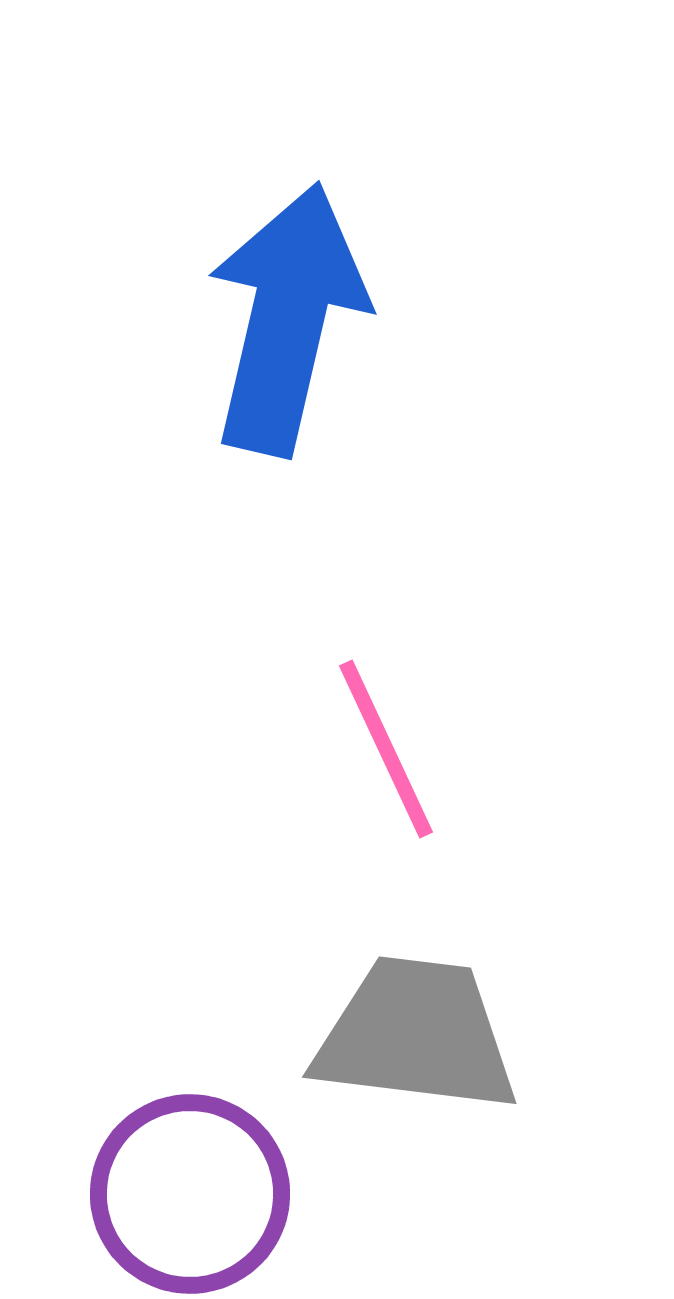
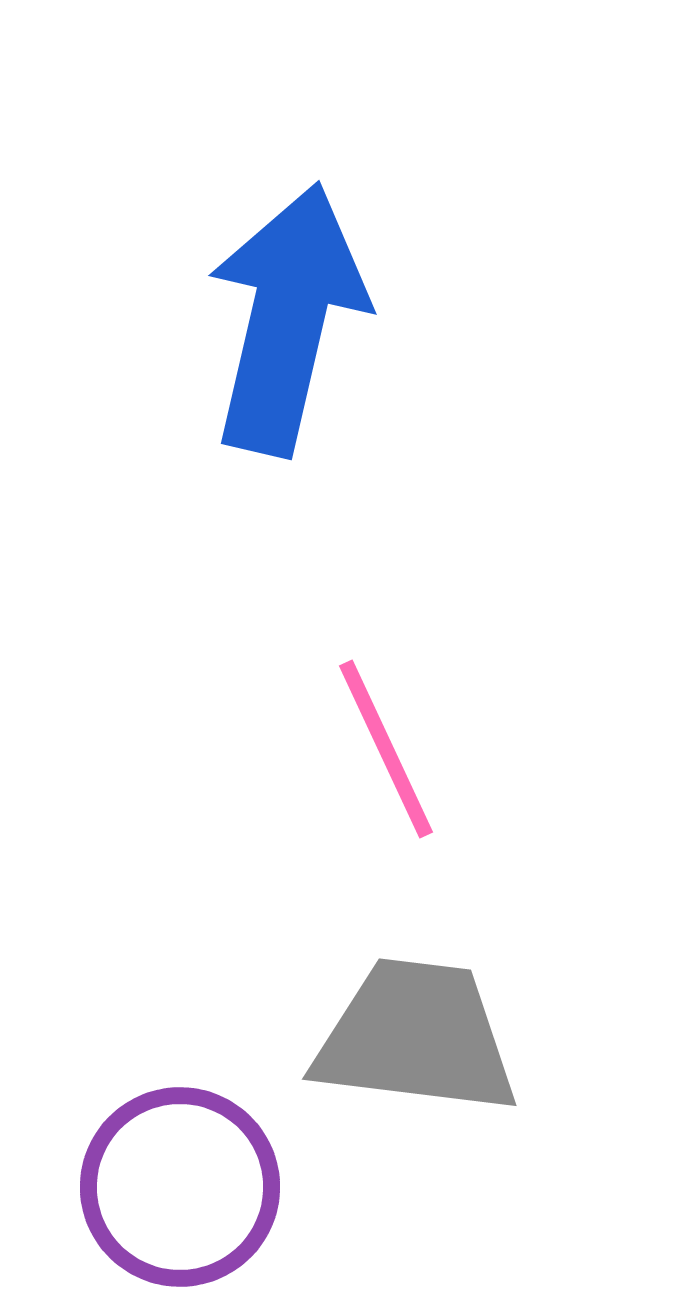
gray trapezoid: moved 2 px down
purple circle: moved 10 px left, 7 px up
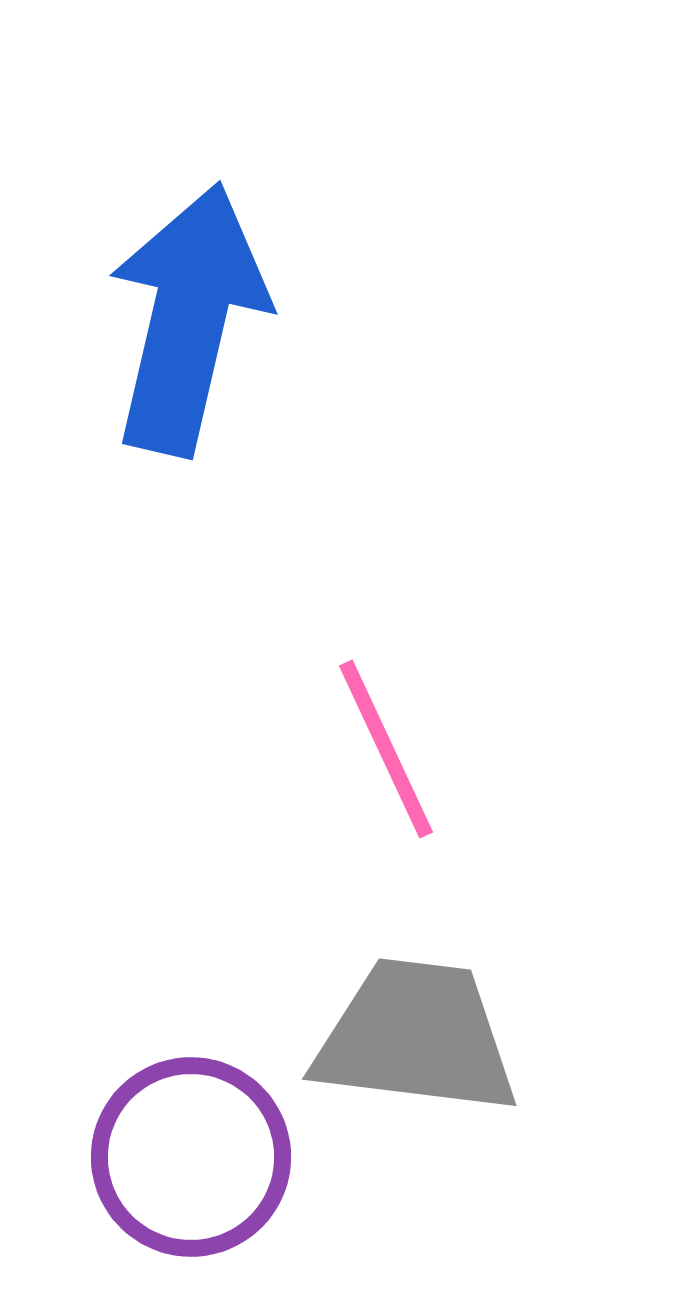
blue arrow: moved 99 px left
purple circle: moved 11 px right, 30 px up
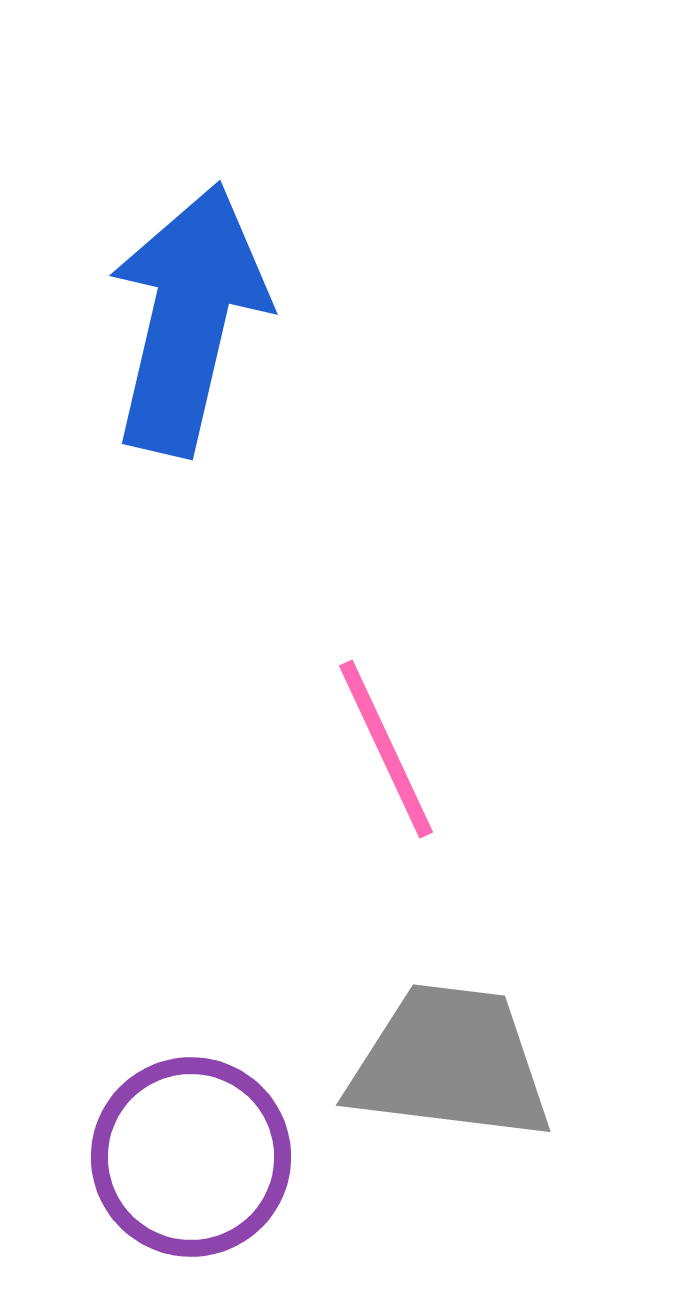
gray trapezoid: moved 34 px right, 26 px down
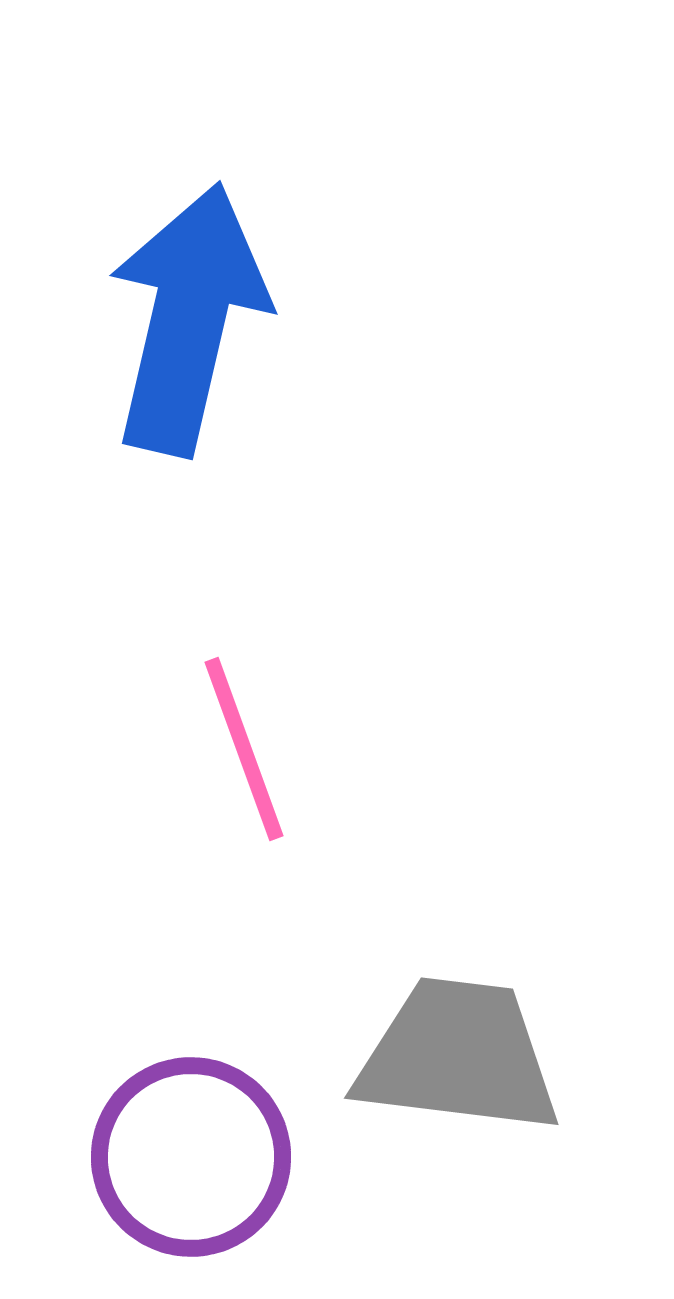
pink line: moved 142 px left; rotated 5 degrees clockwise
gray trapezoid: moved 8 px right, 7 px up
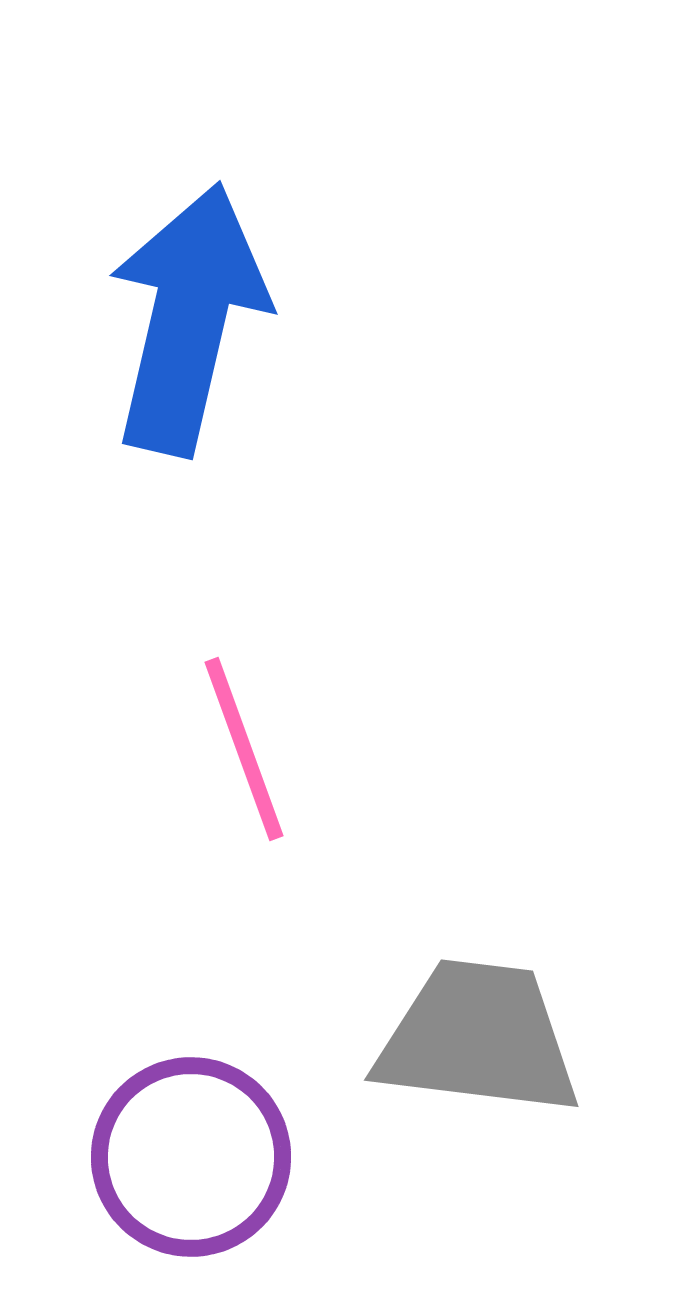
gray trapezoid: moved 20 px right, 18 px up
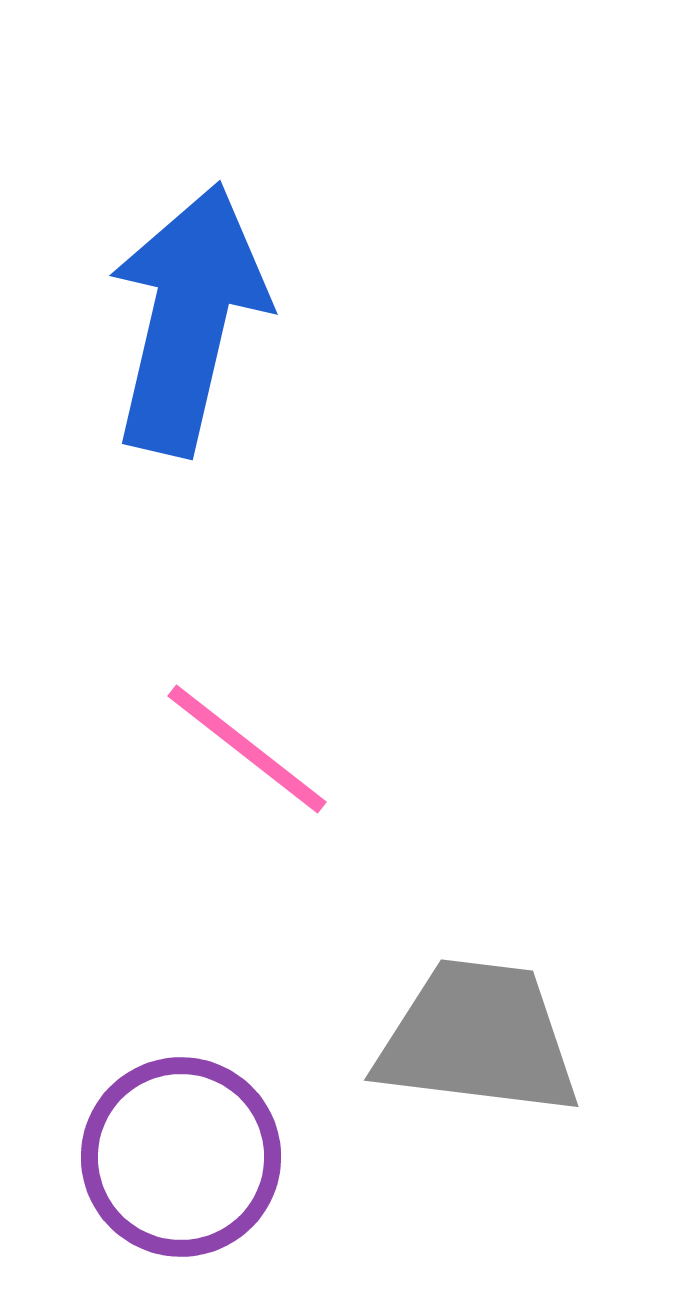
pink line: moved 3 px right; rotated 32 degrees counterclockwise
purple circle: moved 10 px left
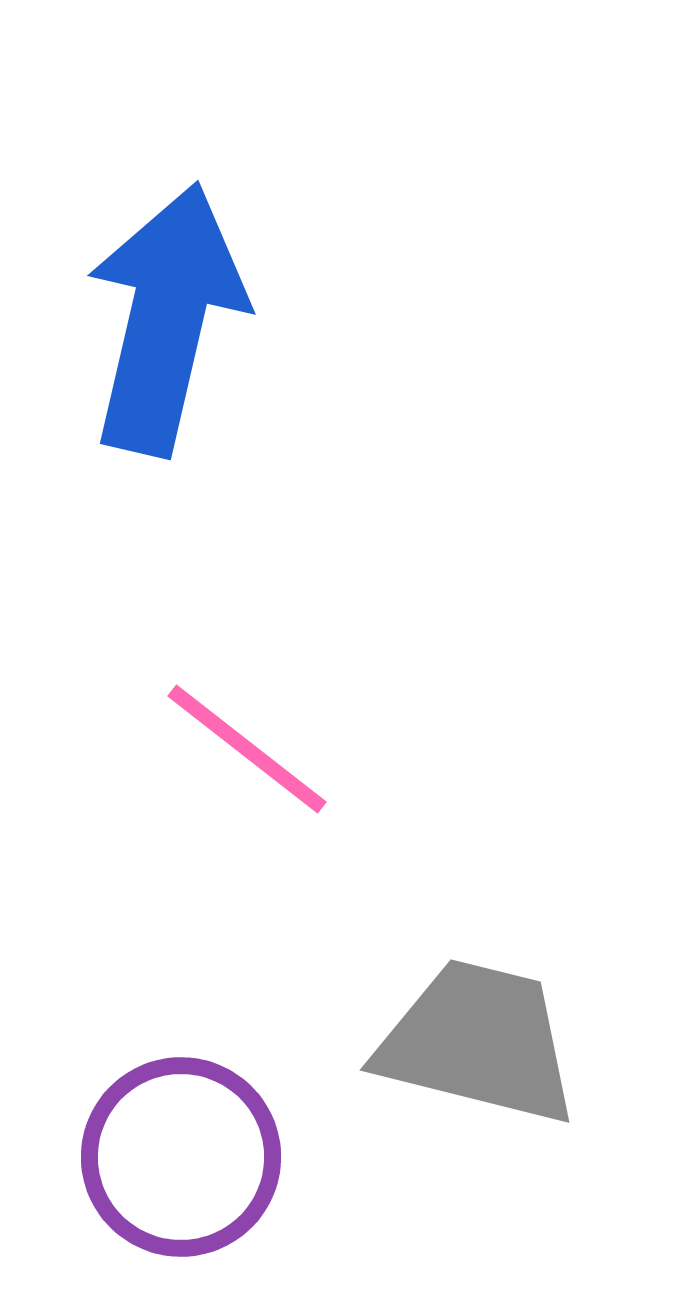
blue arrow: moved 22 px left
gray trapezoid: moved 4 px down; rotated 7 degrees clockwise
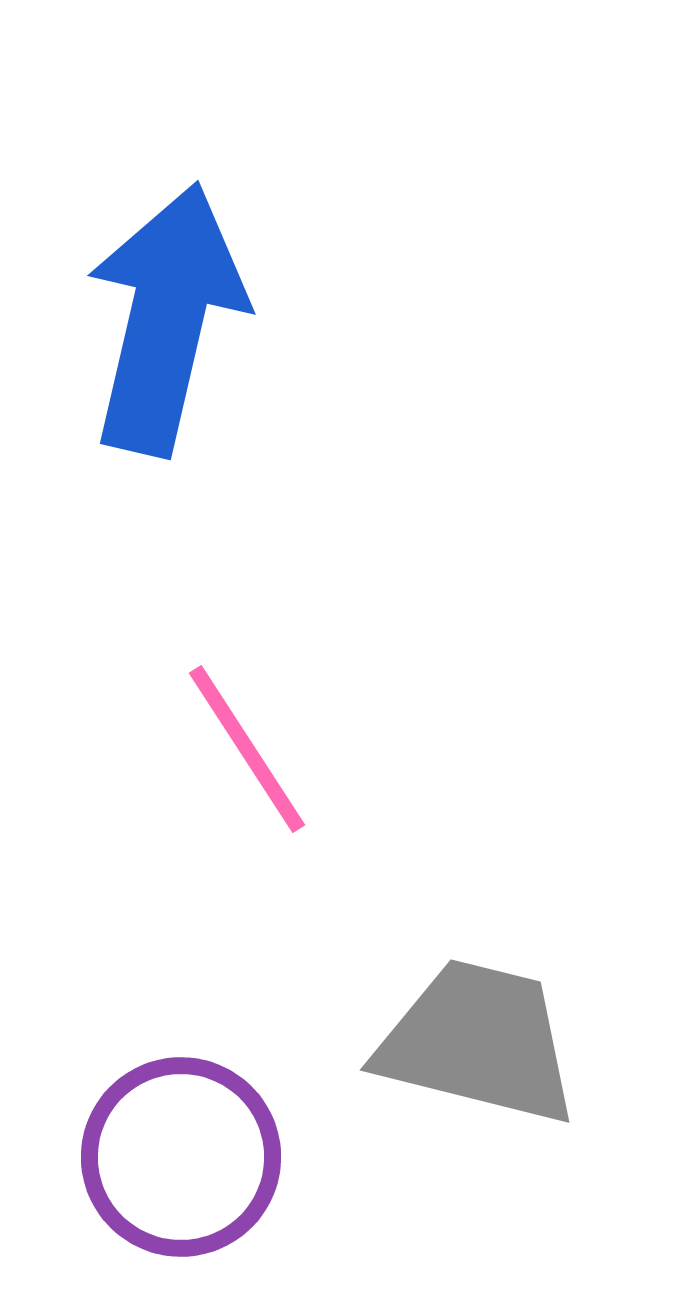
pink line: rotated 19 degrees clockwise
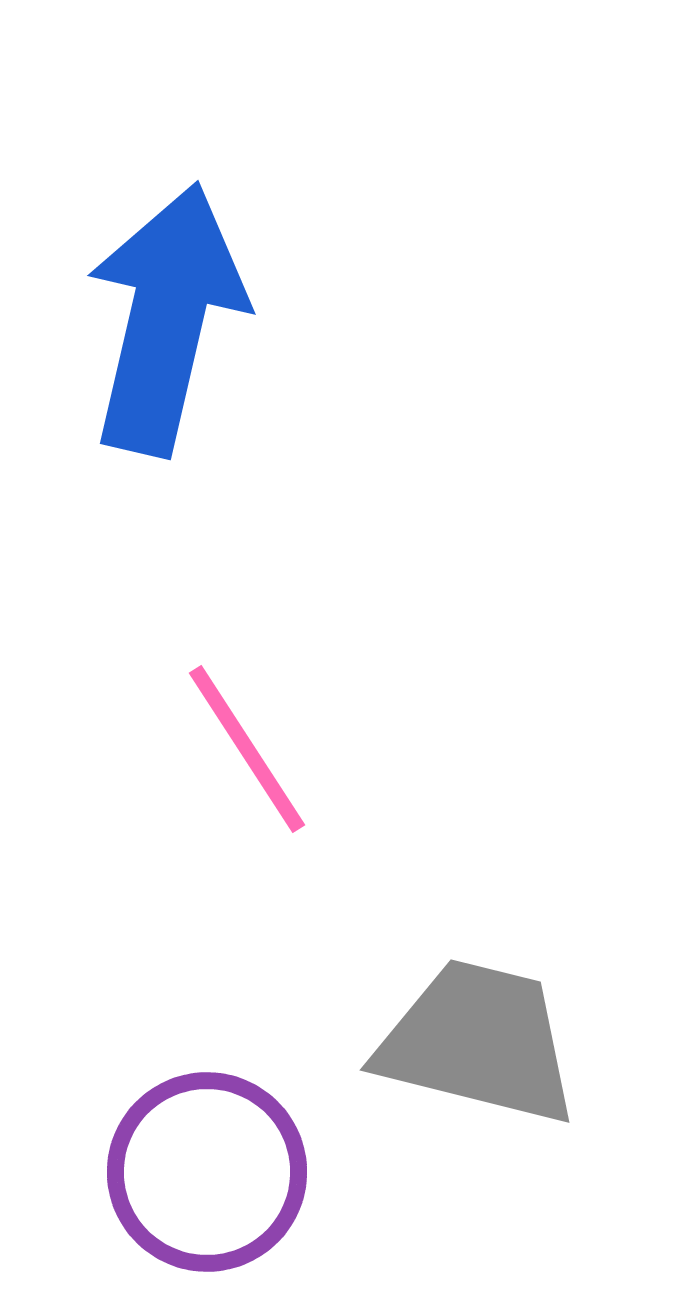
purple circle: moved 26 px right, 15 px down
